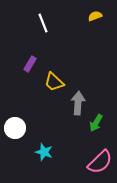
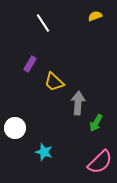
white line: rotated 12 degrees counterclockwise
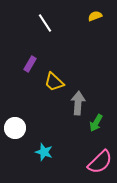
white line: moved 2 px right
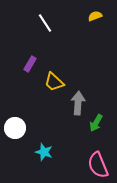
pink semicircle: moved 2 px left, 3 px down; rotated 112 degrees clockwise
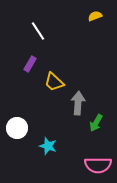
white line: moved 7 px left, 8 px down
white circle: moved 2 px right
cyan star: moved 4 px right, 6 px up
pink semicircle: rotated 68 degrees counterclockwise
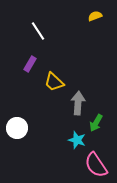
cyan star: moved 29 px right, 6 px up
pink semicircle: moved 2 px left; rotated 56 degrees clockwise
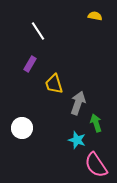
yellow semicircle: rotated 32 degrees clockwise
yellow trapezoid: moved 2 px down; rotated 30 degrees clockwise
gray arrow: rotated 15 degrees clockwise
green arrow: rotated 132 degrees clockwise
white circle: moved 5 px right
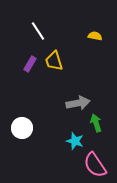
yellow semicircle: moved 20 px down
yellow trapezoid: moved 23 px up
gray arrow: rotated 60 degrees clockwise
cyan star: moved 2 px left, 1 px down
pink semicircle: moved 1 px left
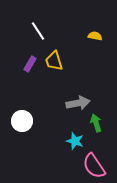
white circle: moved 7 px up
pink semicircle: moved 1 px left, 1 px down
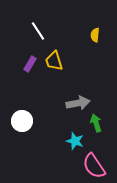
yellow semicircle: moved 1 px up; rotated 96 degrees counterclockwise
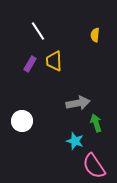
yellow trapezoid: rotated 15 degrees clockwise
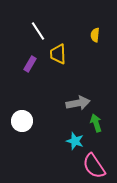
yellow trapezoid: moved 4 px right, 7 px up
